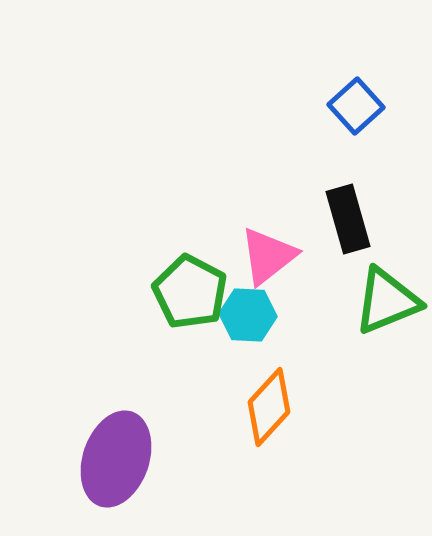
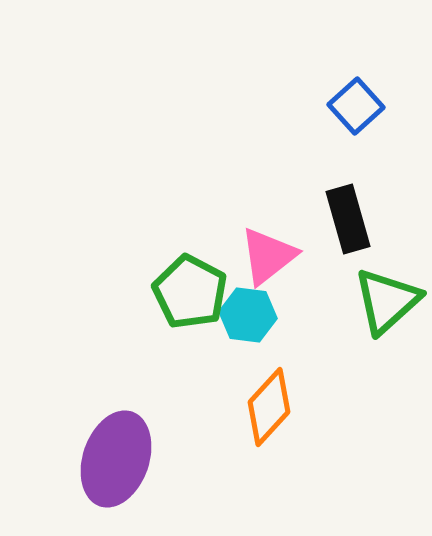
green triangle: rotated 20 degrees counterclockwise
cyan hexagon: rotated 4 degrees clockwise
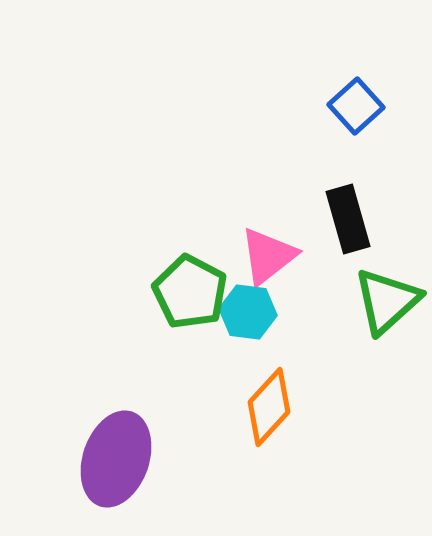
cyan hexagon: moved 3 px up
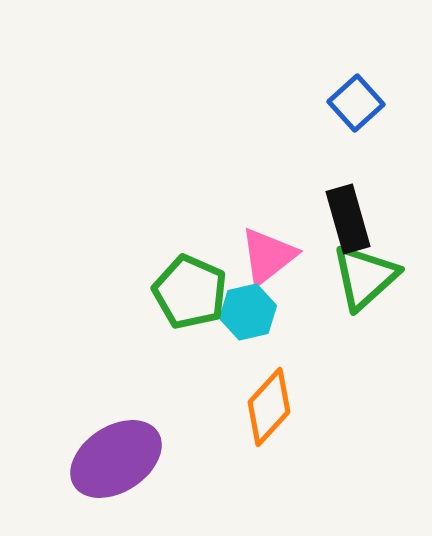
blue square: moved 3 px up
green pentagon: rotated 4 degrees counterclockwise
green triangle: moved 22 px left, 24 px up
cyan hexagon: rotated 20 degrees counterclockwise
purple ellipse: rotated 38 degrees clockwise
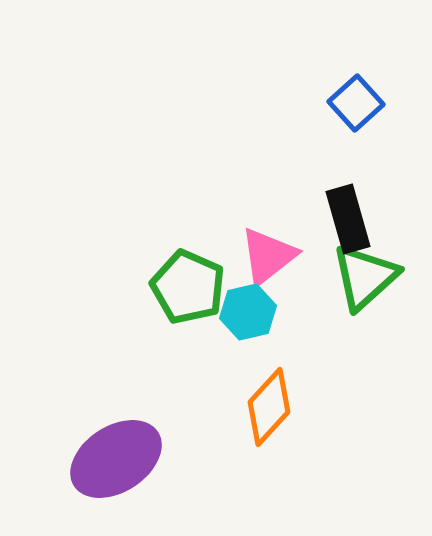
green pentagon: moved 2 px left, 5 px up
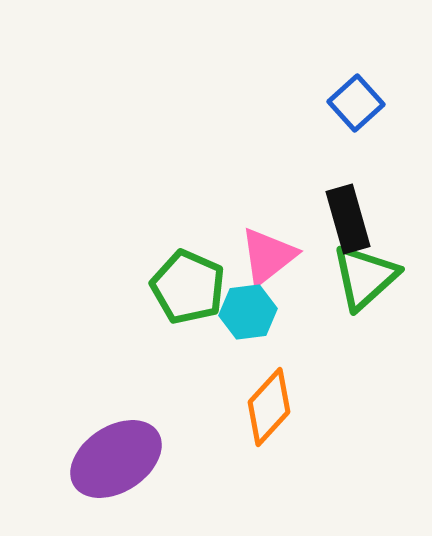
cyan hexagon: rotated 6 degrees clockwise
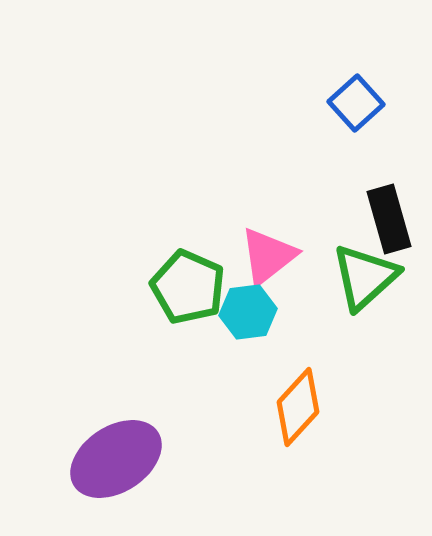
black rectangle: moved 41 px right
orange diamond: moved 29 px right
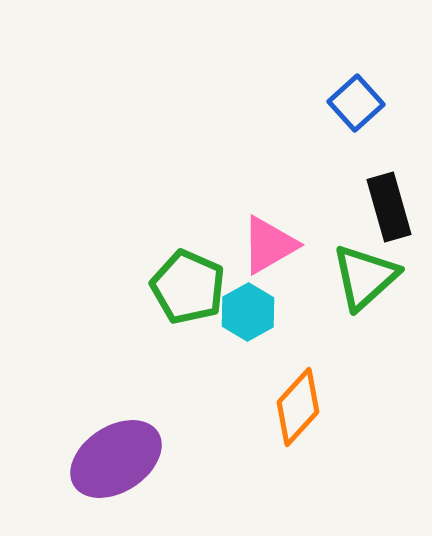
black rectangle: moved 12 px up
pink triangle: moved 1 px right, 11 px up; rotated 8 degrees clockwise
cyan hexagon: rotated 22 degrees counterclockwise
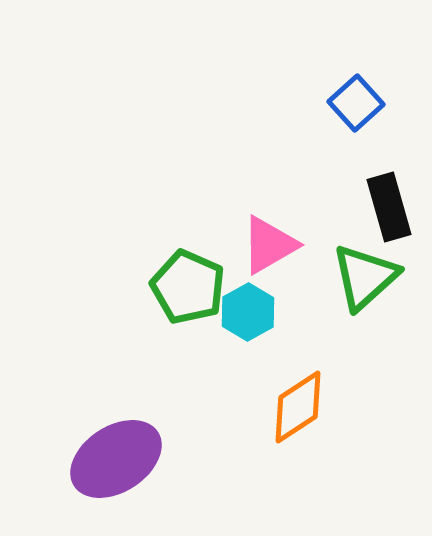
orange diamond: rotated 14 degrees clockwise
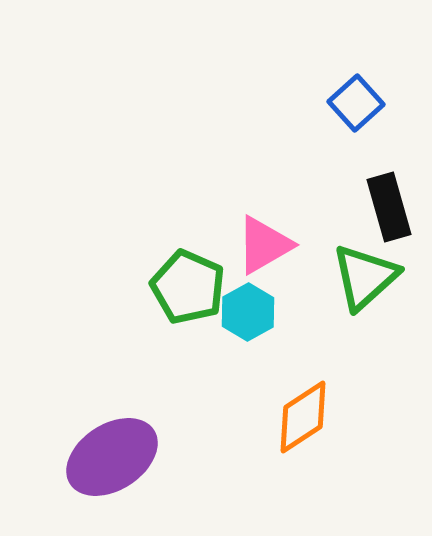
pink triangle: moved 5 px left
orange diamond: moved 5 px right, 10 px down
purple ellipse: moved 4 px left, 2 px up
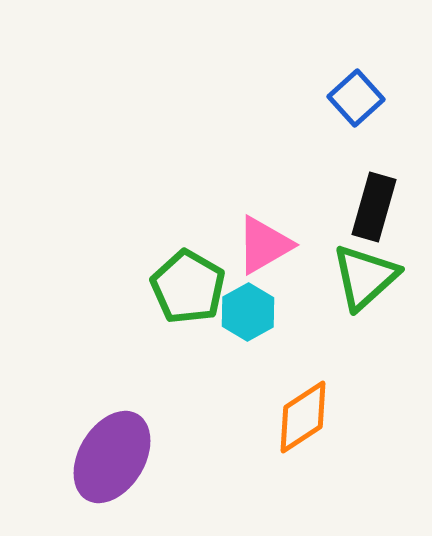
blue square: moved 5 px up
black rectangle: moved 15 px left; rotated 32 degrees clockwise
green pentagon: rotated 6 degrees clockwise
purple ellipse: rotated 26 degrees counterclockwise
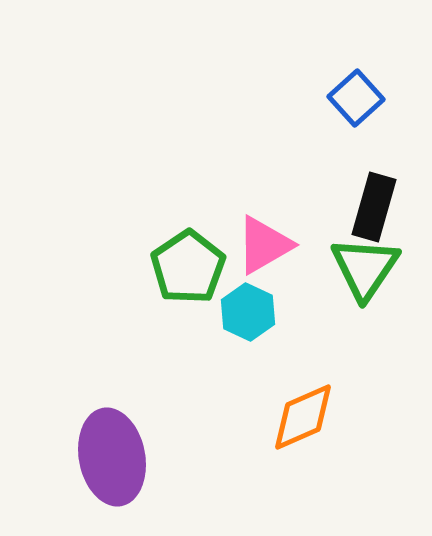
green triangle: moved 9 px up; rotated 14 degrees counterclockwise
green pentagon: moved 20 px up; rotated 8 degrees clockwise
cyan hexagon: rotated 6 degrees counterclockwise
orange diamond: rotated 10 degrees clockwise
purple ellipse: rotated 42 degrees counterclockwise
